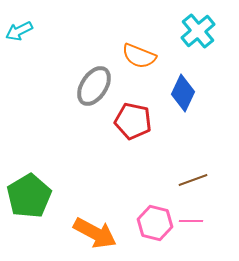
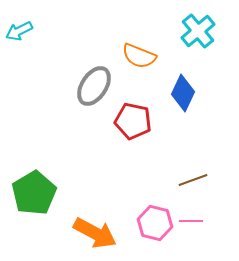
green pentagon: moved 5 px right, 3 px up
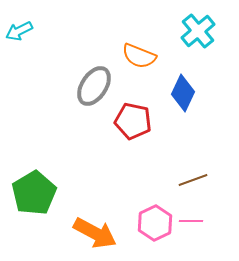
pink hexagon: rotated 20 degrees clockwise
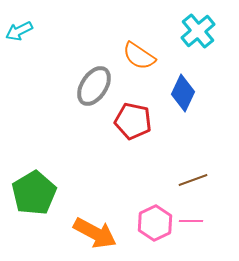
orange semicircle: rotated 12 degrees clockwise
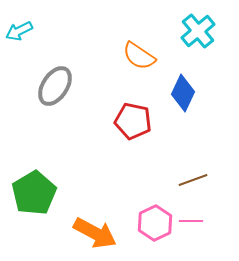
gray ellipse: moved 39 px left
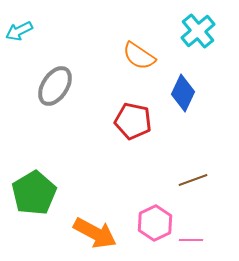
pink line: moved 19 px down
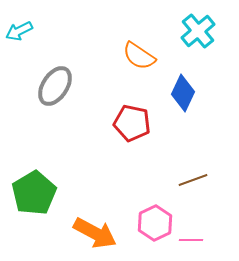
red pentagon: moved 1 px left, 2 px down
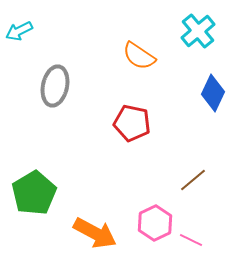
gray ellipse: rotated 21 degrees counterclockwise
blue diamond: moved 30 px right
brown line: rotated 20 degrees counterclockwise
pink line: rotated 25 degrees clockwise
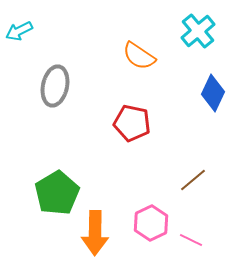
green pentagon: moved 23 px right
pink hexagon: moved 4 px left
orange arrow: rotated 63 degrees clockwise
